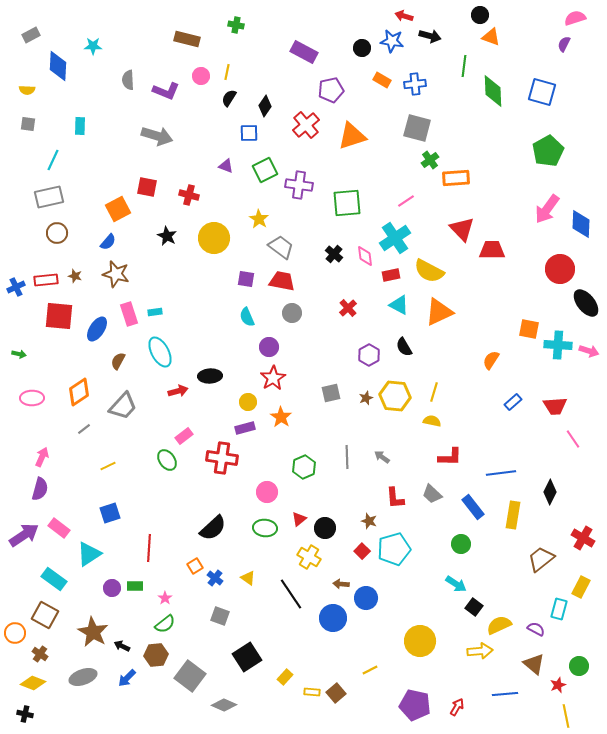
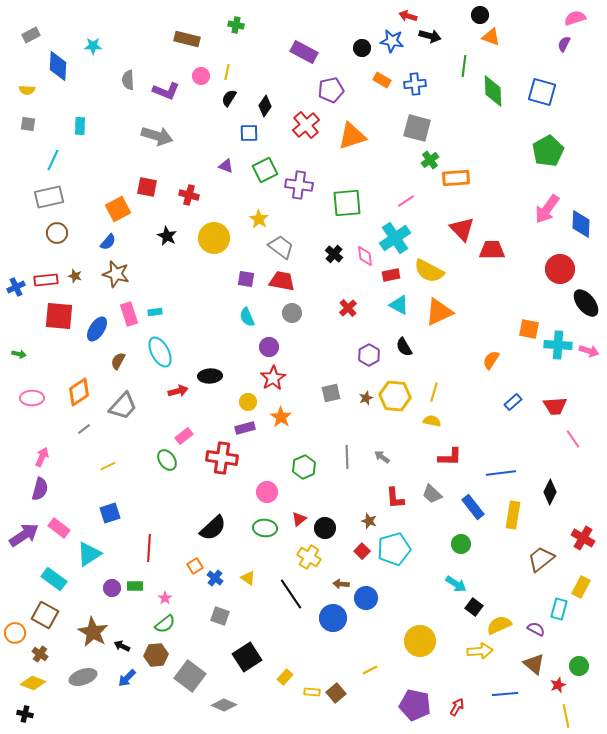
red arrow at (404, 16): moved 4 px right
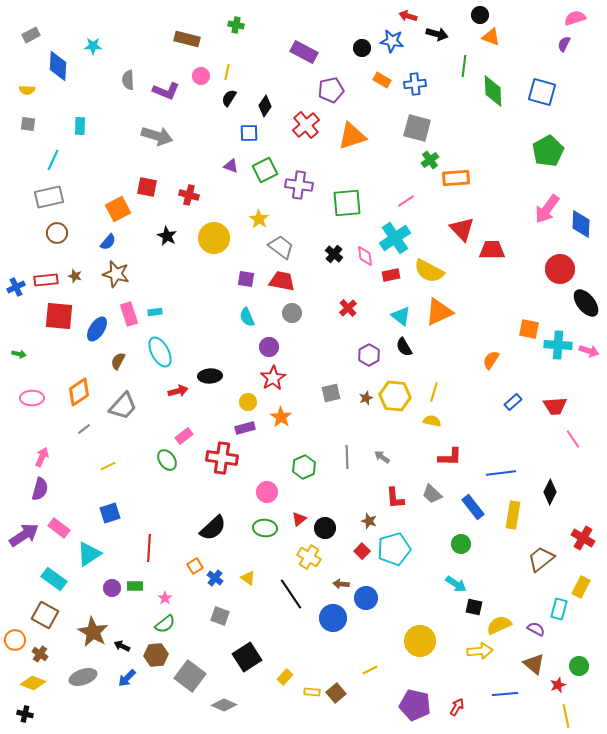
black arrow at (430, 36): moved 7 px right, 2 px up
purple triangle at (226, 166): moved 5 px right
cyan triangle at (399, 305): moved 2 px right, 11 px down; rotated 10 degrees clockwise
black square at (474, 607): rotated 24 degrees counterclockwise
orange circle at (15, 633): moved 7 px down
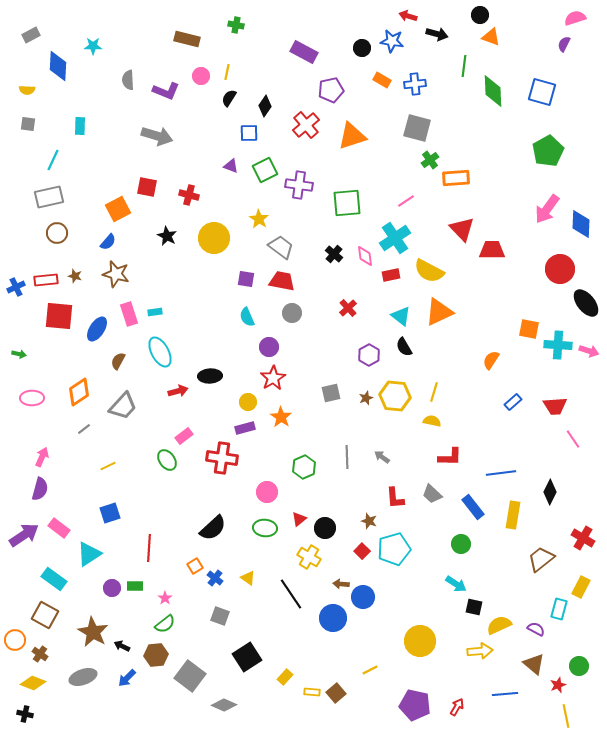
blue circle at (366, 598): moved 3 px left, 1 px up
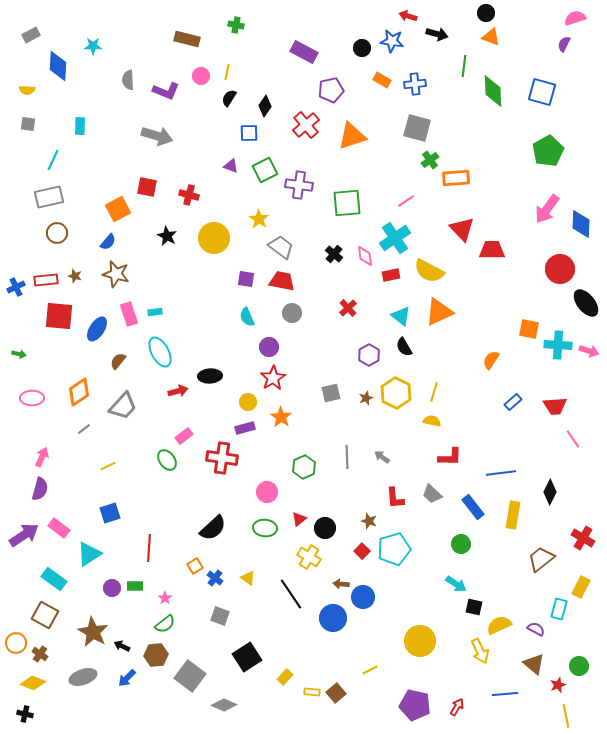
black circle at (480, 15): moved 6 px right, 2 px up
brown semicircle at (118, 361): rotated 12 degrees clockwise
yellow hexagon at (395, 396): moved 1 px right, 3 px up; rotated 20 degrees clockwise
orange circle at (15, 640): moved 1 px right, 3 px down
yellow arrow at (480, 651): rotated 70 degrees clockwise
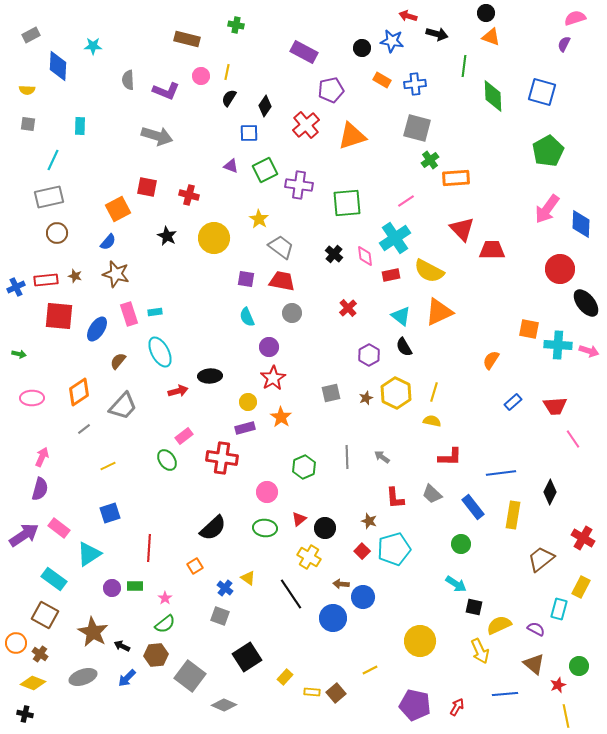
green diamond at (493, 91): moved 5 px down
blue cross at (215, 578): moved 10 px right, 10 px down
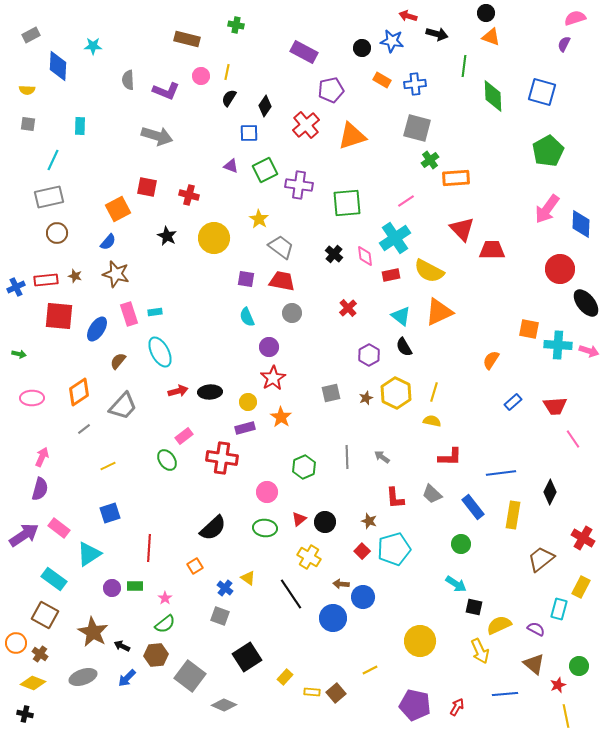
black ellipse at (210, 376): moved 16 px down
black circle at (325, 528): moved 6 px up
